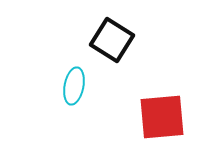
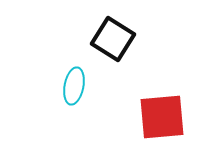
black square: moved 1 px right, 1 px up
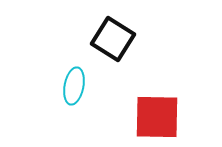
red square: moved 5 px left; rotated 6 degrees clockwise
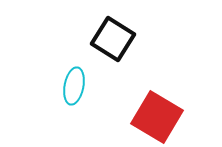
red square: rotated 30 degrees clockwise
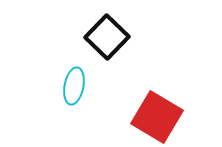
black square: moved 6 px left, 2 px up; rotated 12 degrees clockwise
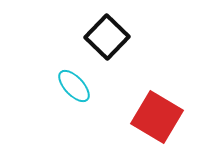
cyan ellipse: rotated 54 degrees counterclockwise
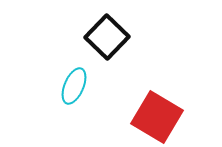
cyan ellipse: rotated 66 degrees clockwise
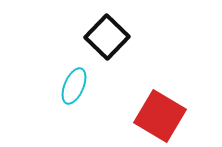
red square: moved 3 px right, 1 px up
